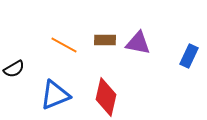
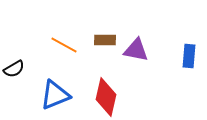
purple triangle: moved 2 px left, 7 px down
blue rectangle: rotated 20 degrees counterclockwise
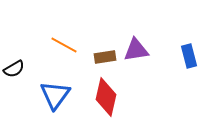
brown rectangle: moved 17 px down; rotated 10 degrees counterclockwise
purple triangle: rotated 20 degrees counterclockwise
blue rectangle: rotated 20 degrees counterclockwise
blue triangle: rotated 32 degrees counterclockwise
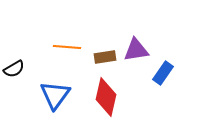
orange line: moved 3 px right, 2 px down; rotated 24 degrees counterclockwise
blue rectangle: moved 26 px left, 17 px down; rotated 50 degrees clockwise
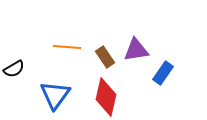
brown rectangle: rotated 65 degrees clockwise
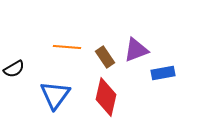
purple triangle: rotated 12 degrees counterclockwise
blue rectangle: rotated 45 degrees clockwise
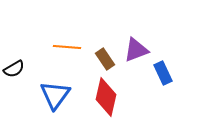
brown rectangle: moved 2 px down
blue rectangle: rotated 75 degrees clockwise
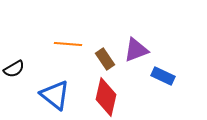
orange line: moved 1 px right, 3 px up
blue rectangle: moved 3 px down; rotated 40 degrees counterclockwise
blue triangle: rotated 28 degrees counterclockwise
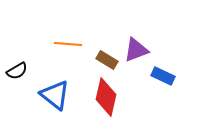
brown rectangle: moved 2 px right, 1 px down; rotated 25 degrees counterclockwise
black semicircle: moved 3 px right, 2 px down
